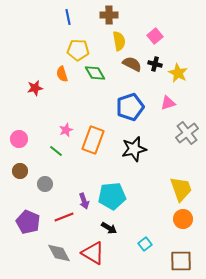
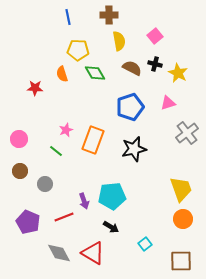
brown semicircle: moved 4 px down
red star: rotated 14 degrees clockwise
black arrow: moved 2 px right, 1 px up
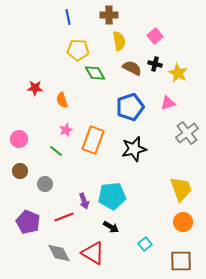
orange semicircle: moved 26 px down
orange circle: moved 3 px down
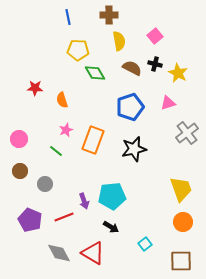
purple pentagon: moved 2 px right, 2 px up
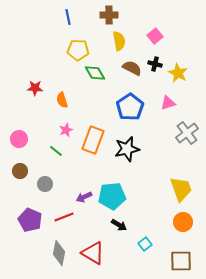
blue pentagon: rotated 16 degrees counterclockwise
black star: moved 7 px left
purple arrow: moved 4 px up; rotated 84 degrees clockwise
black arrow: moved 8 px right, 2 px up
gray diamond: rotated 40 degrees clockwise
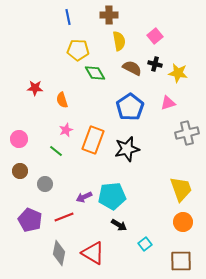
yellow star: rotated 18 degrees counterclockwise
gray cross: rotated 25 degrees clockwise
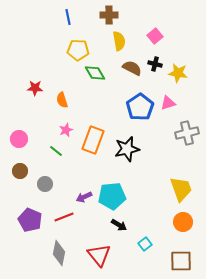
blue pentagon: moved 10 px right
red triangle: moved 6 px right, 2 px down; rotated 20 degrees clockwise
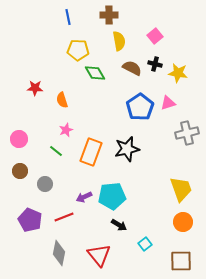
orange rectangle: moved 2 px left, 12 px down
